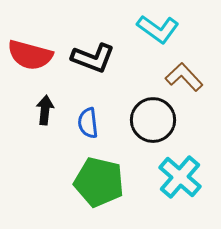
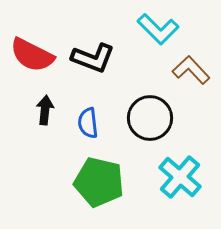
cyan L-shape: rotated 9 degrees clockwise
red semicircle: moved 2 px right; rotated 12 degrees clockwise
brown L-shape: moved 7 px right, 7 px up
black circle: moved 3 px left, 2 px up
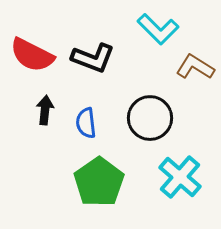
brown L-shape: moved 4 px right, 3 px up; rotated 15 degrees counterclockwise
blue semicircle: moved 2 px left
green pentagon: rotated 24 degrees clockwise
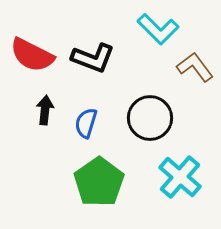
brown L-shape: rotated 21 degrees clockwise
blue semicircle: rotated 24 degrees clockwise
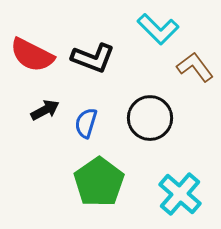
black arrow: rotated 56 degrees clockwise
cyan cross: moved 17 px down
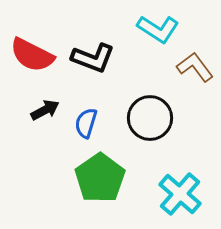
cyan L-shape: rotated 12 degrees counterclockwise
green pentagon: moved 1 px right, 4 px up
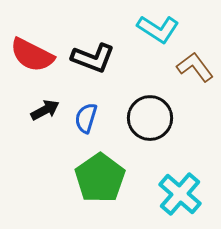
blue semicircle: moved 5 px up
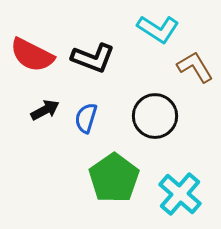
brown L-shape: rotated 6 degrees clockwise
black circle: moved 5 px right, 2 px up
green pentagon: moved 14 px right
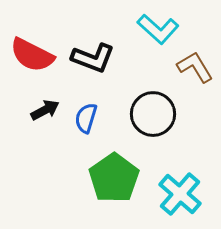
cyan L-shape: rotated 9 degrees clockwise
black circle: moved 2 px left, 2 px up
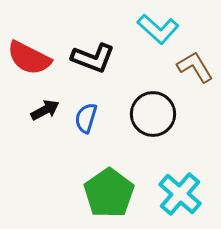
red semicircle: moved 3 px left, 3 px down
green pentagon: moved 5 px left, 15 px down
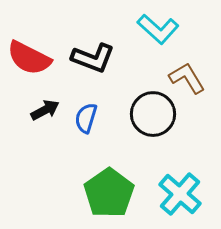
brown L-shape: moved 8 px left, 11 px down
